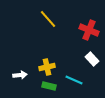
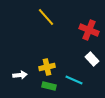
yellow line: moved 2 px left, 2 px up
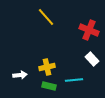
cyan line: rotated 30 degrees counterclockwise
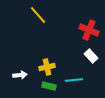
yellow line: moved 8 px left, 2 px up
white rectangle: moved 1 px left, 3 px up
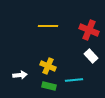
yellow line: moved 10 px right, 11 px down; rotated 48 degrees counterclockwise
yellow cross: moved 1 px right, 1 px up; rotated 35 degrees clockwise
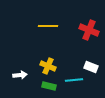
white rectangle: moved 11 px down; rotated 24 degrees counterclockwise
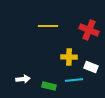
yellow cross: moved 21 px right, 9 px up; rotated 21 degrees counterclockwise
white arrow: moved 3 px right, 4 px down
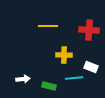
red cross: rotated 18 degrees counterclockwise
yellow cross: moved 5 px left, 2 px up
cyan line: moved 2 px up
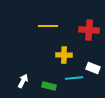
white rectangle: moved 2 px right, 1 px down
white arrow: moved 2 px down; rotated 56 degrees counterclockwise
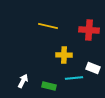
yellow line: rotated 12 degrees clockwise
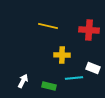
yellow cross: moved 2 px left
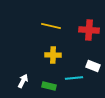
yellow line: moved 3 px right
yellow cross: moved 9 px left
white rectangle: moved 2 px up
